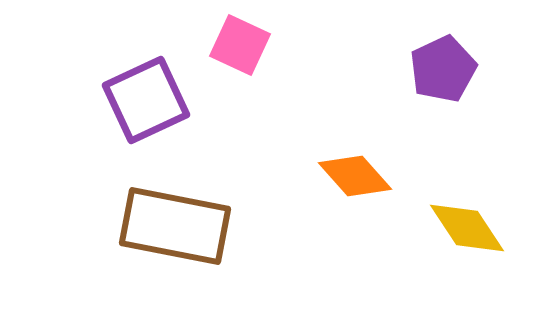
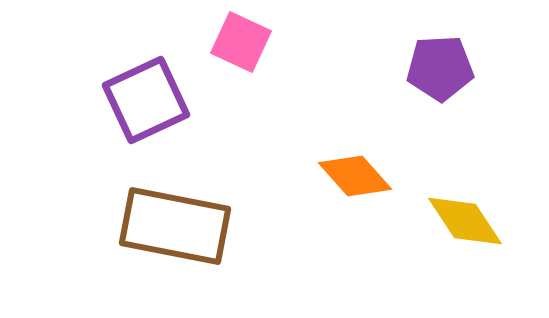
pink square: moved 1 px right, 3 px up
purple pentagon: moved 3 px left, 1 px up; rotated 22 degrees clockwise
yellow diamond: moved 2 px left, 7 px up
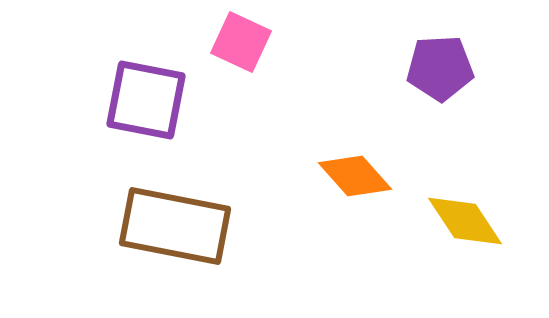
purple square: rotated 36 degrees clockwise
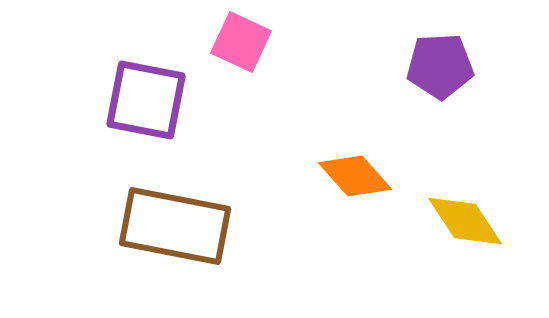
purple pentagon: moved 2 px up
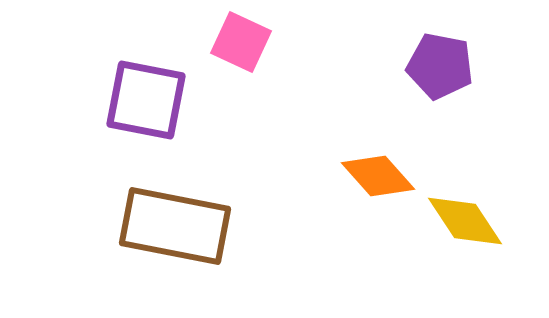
purple pentagon: rotated 14 degrees clockwise
orange diamond: moved 23 px right
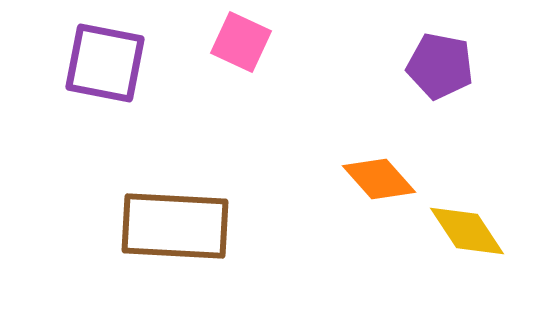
purple square: moved 41 px left, 37 px up
orange diamond: moved 1 px right, 3 px down
yellow diamond: moved 2 px right, 10 px down
brown rectangle: rotated 8 degrees counterclockwise
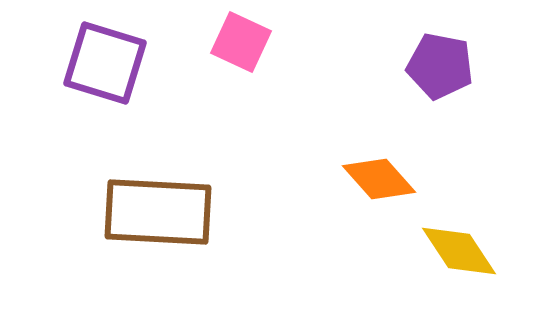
purple square: rotated 6 degrees clockwise
brown rectangle: moved 17 px left, 14 px up
yellow diamond: moved 8 px left, 20 px down
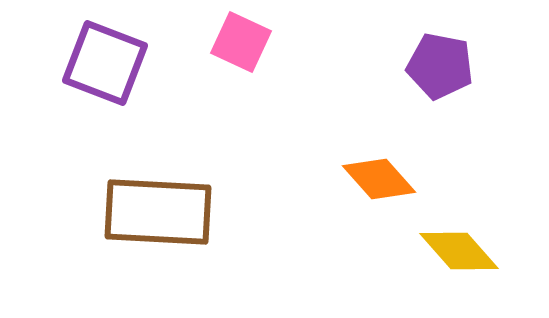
purple square: rotated 4 degrees clockwise
yellow diamond: rotated 8 degrees counterclockwise
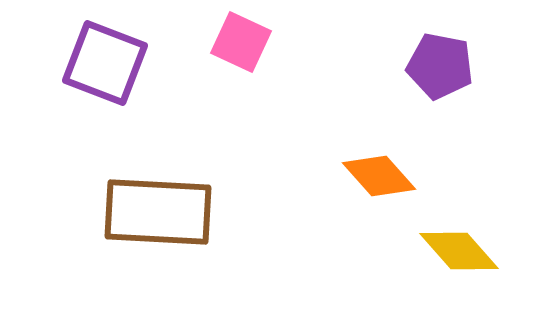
orange diamond: moved 3 px up
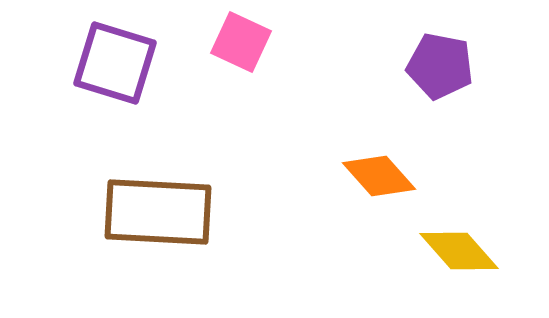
purple square: moved 10 px right; rotated 4 degrees counterclockwise
